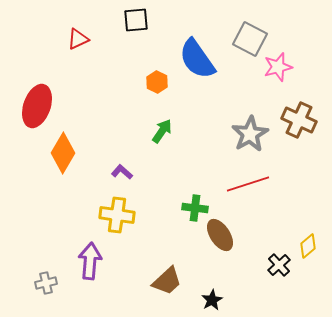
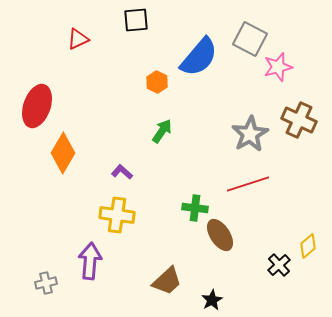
blue semicircle: moved 2 px right, 2 px up; rotated 105 degrees counterclockwise
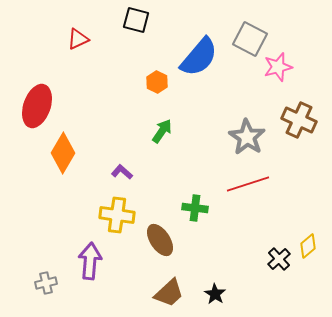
black square: rotated 20 degrees clockwise
gray star: moved 3 px left, 3 px down; rotated 9 degrees counterclockwise
brown ellipse: moved 60 px left, 5 px down
black cross: moved 6 px up
brown trapezoid: moved 2 px right, 12 px down
black star: moved 3 px right, 6 px up; rotated 10 degrees counterclockwise
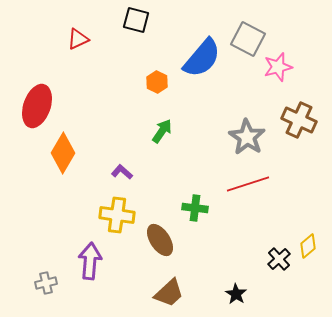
gray square: moved 2 px left
blue semicircle: moved 3 px right, 1 px down
black star: moved 21 px right
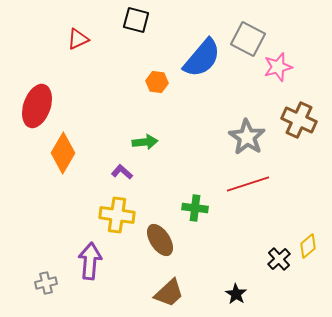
orange hexagon: rotated 20 degrees counterclockwise
green arrow: moved 17 px left, 11 px down; rotated 50 degrees clockwise
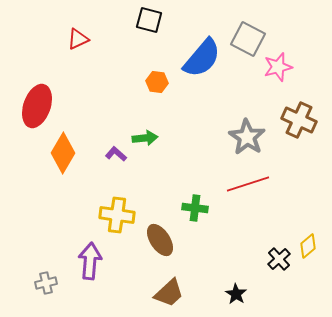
black square: moved 13 px right
green arrow: moved 4 px up
purple L-shape: moved 6 px left, 18 px up
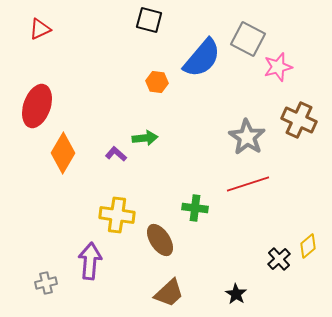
red triangle: moved 38 px left, 10 px up
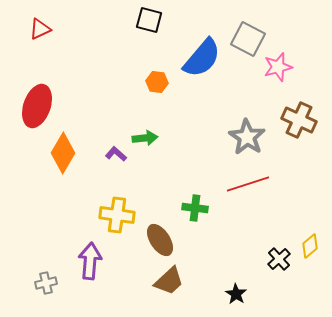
yellow diamond: moved 2 px right
brown trapezoid: moved 12 px up
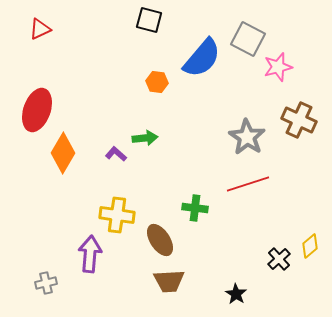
red ellipse: moved 4 px down
purple arrow: moved 7 px up
brown trapezoid: rotated 40 degrees clockwise
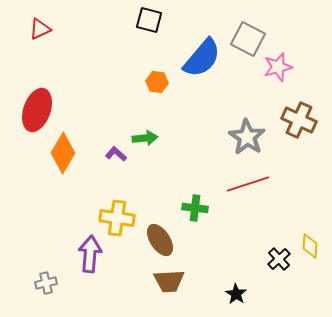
yellow cross: moved 3 px down
yellow diamond: rotated 45 degrees counterclockwise
